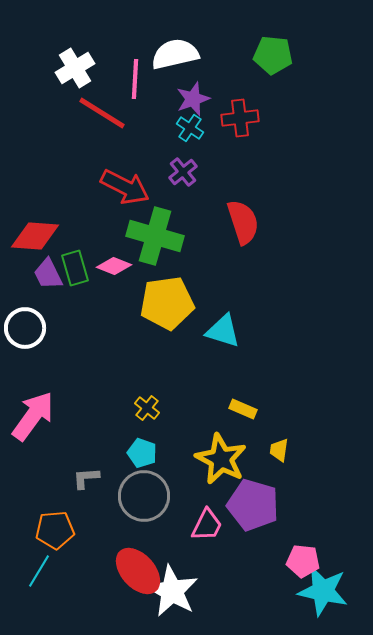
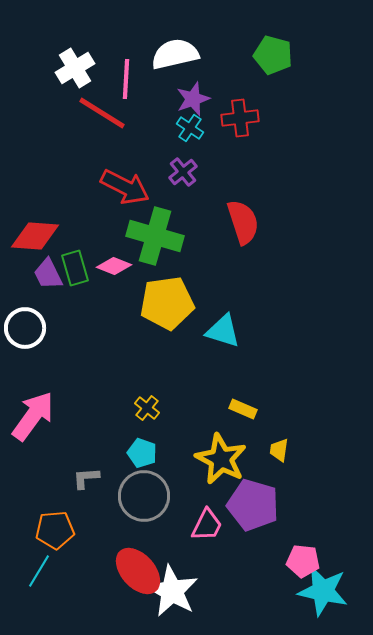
green pentagon: rotated 9 degrees clockwise
pink line: moved 9 px left
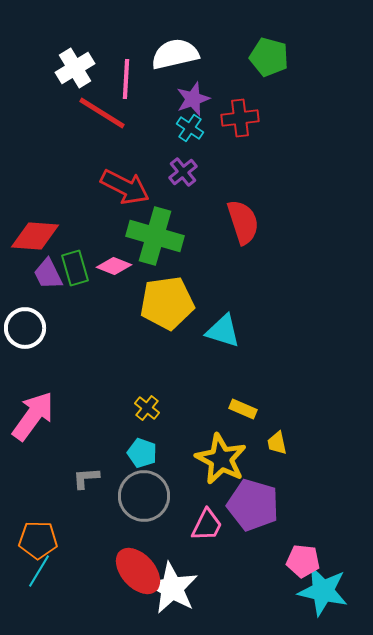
green pentagon: moved 4 px left, 2 px down
yellow trapezoid: moved 2 px left, 7 px up; rotated 20 degrees counterclockwise
orange pentagon: moved 17 px left, 10 px down; rotated 6 degrees clockwise
white star: moved 3 px up
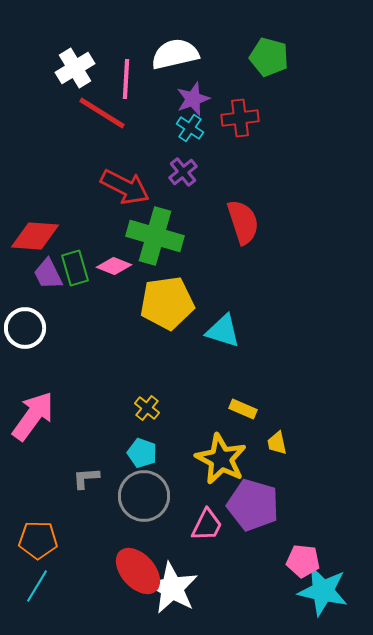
cyan line: moved 2 px left, 15 px down
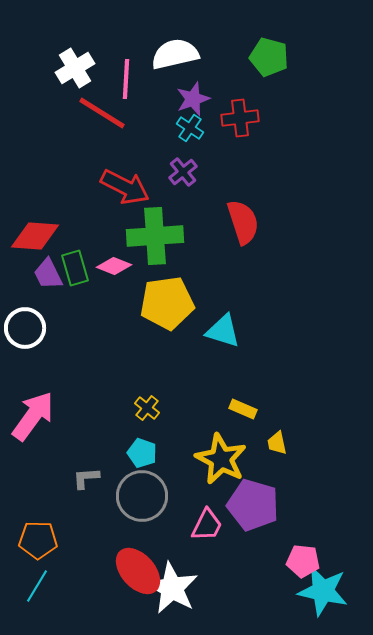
green cross: rotated 20 degrees counterclockwise
gray circle: moved 2 px left
